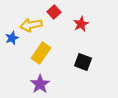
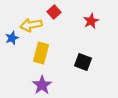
red star: moved 10 px right, 3 px up
yellow rectangle: rotated 20 degrees counterclockwise
purple star: moved 2 px right, 1 px down
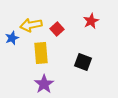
red square: moved 3 px right, 17 px down
yellow rectangle: rotated 20 degrees counterclockwise
purple star: moved 2 px right, 1 px up
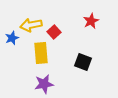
red square: moved 3 px left, 3 px down
purple star: rotated 24 degrees clockwise
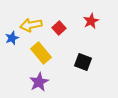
red square: moved 5 px right, 4 px up
yellow rectangle: rotated 35 degrees counterclockwise
purple star: moved 5 px left, 2 px up; rotated 18 degrees counterclockwise
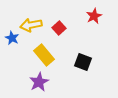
red star: moved 3 px right, 5 px up
blue star: rotated 24 degrees counterclockwise
yellow rectangle: moved 3 px right, 2 px down
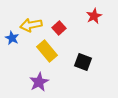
yellow rectangle: moved 3 px right, 4 px up
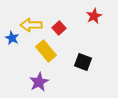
yellow arrow: rotated 10 degrees clockwise
yellow rectangle: moved 1 px left
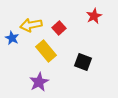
yellow arrow: rotated 10 degrees counterclockwise
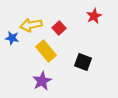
blue star: rotated 16 degrees counterclockwise
purple star: moved 3 px right, 1 px up
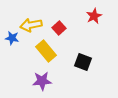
purple star: rotated 24 degrees clockwise
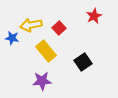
black square: rotated 36 degrees clockwise
